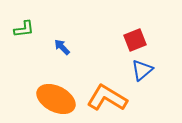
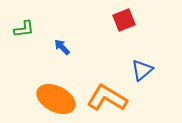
red square: moved 11 px left, 20 px up
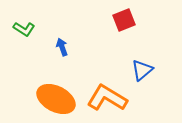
green L-shape: rotated 40 degrees clockwise
blue arrow: rotated 24 degrees clockwise
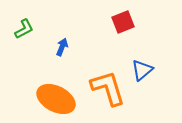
red square: moved 1 px left, 2 px down
green L-shape: rotated 60 degrees counterclockwise
blue arrow: rotated 42 degrees clockwise
orange L-shape: moved 1 px right, 10 px up; rotated 42 degrees clockwise
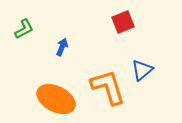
orange L-shape: moved 1 px up
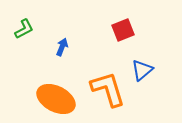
red square: moved 8 px down
orange L-shape: moved 2 px down
